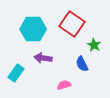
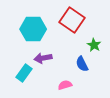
red square: moved 4 px up
purple arrow: rotated 18 degrees counterclockwise
cyan rectangle: moved 8 px right
pink semicircle: moved 1 px right
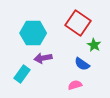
red square: moved 6 px right, 3 px down
cyan hexagon: moved 4 px down
blue semicircle: rotated 28 degrees counterclockwise
cyan rectangle: moved 2 px left, 1 px down
pink semicircle: moved 10 px right
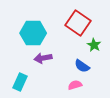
blue semicircle: moved 2 px down
cyan rectangle: moved 2 px left, 8 px down; rotated 12 degrees counterclockwise
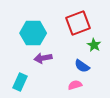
red square: rotated 35 degrees clockwise
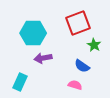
pink semicircle: rotated 32 degrees clockwise
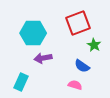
cyan rectangle: moved 1 px right
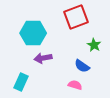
red square: moved 2 px left, 6 px up
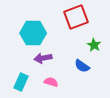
pink semicircle: moved 24 px left, 3 px up
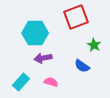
cyan hexagon: moved 2 px right
cyan rectangle: rotated 18 degrees clockwise
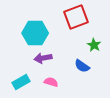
cyan rectangle: rotated 18 degrees clockwise
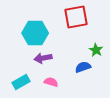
red square: rotated 10 degrees clockwise
green star: moved 2 px right, 5 px down
blue semicircle: moved 1 px right, 1 px down; rotated 126 degrees clockwise
